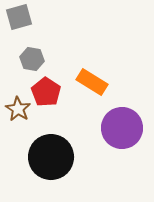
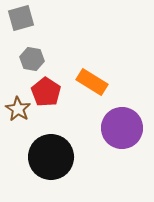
gray square: moved 2 px right, 1 px down
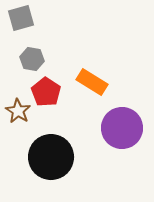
brown star: moved 2 px down
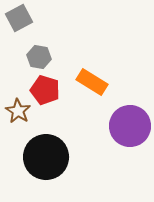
gray square: moved 2 px left; rotated 12 degrees counterclockwise
gray hexagon: moved 7 px right, 2 px up
red pentagon: moved 1 px left, 2 px up; rotated 16 degrees counterclockwise
purple circle: moved 8 px right, 2 px up
black circle: moved 5 px left
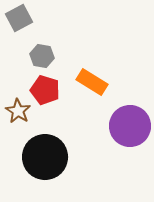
gray hexagon: moved 3 px right, 1 px up
black circle: moved 1 px left
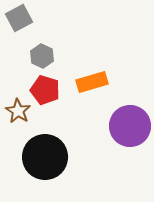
gray hexagon: rotated 15 degrees clockwise
orange rectangle: rotated 48 degrees counterclockwise
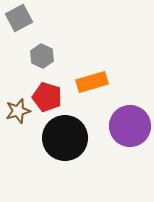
red pentagon: moved 2 px right, 7 px down
brown star: rotated 25 degrees clockwise
black circle: moved 20 px right, 19 px up
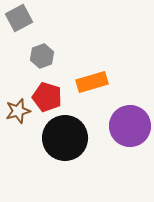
gray hexagon: rotated 15 degrees clockwise
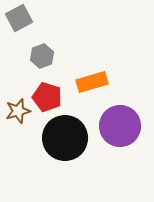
purple circle: moved 10 px left
